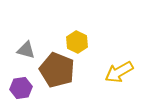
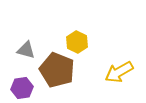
purple hexagon: moved 1 px right
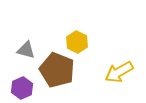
purple hexagon: rotated 15 degrees counterclockwise
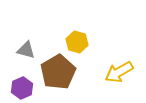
yellow hexagon: rotated 10 degrees counterclockwise
brown pentagon: moved 1 px right, 2 px down; rotated 20 degrees clockwise
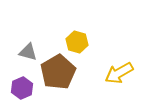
gray triangle: moved 2 px right, 2 px down
yellow arrow: moved 1 px down
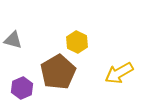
yellow hexagon: rotated 10 degrees clockwise
gray triangle: moved 15 px left, 12 px up
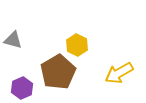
yellow hexagon: moved 3 px down
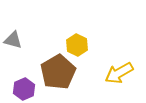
purple hexagon: moved 2 px right, 1 px down
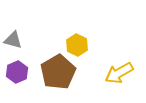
purple hexagon: moved 7 px left, 17 px up
